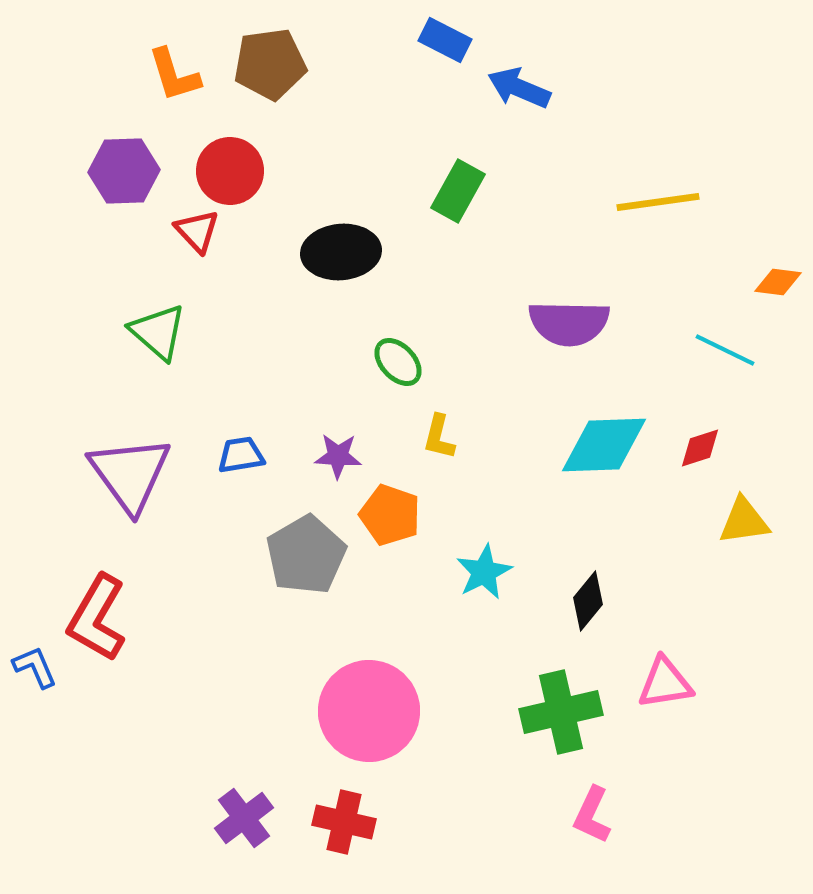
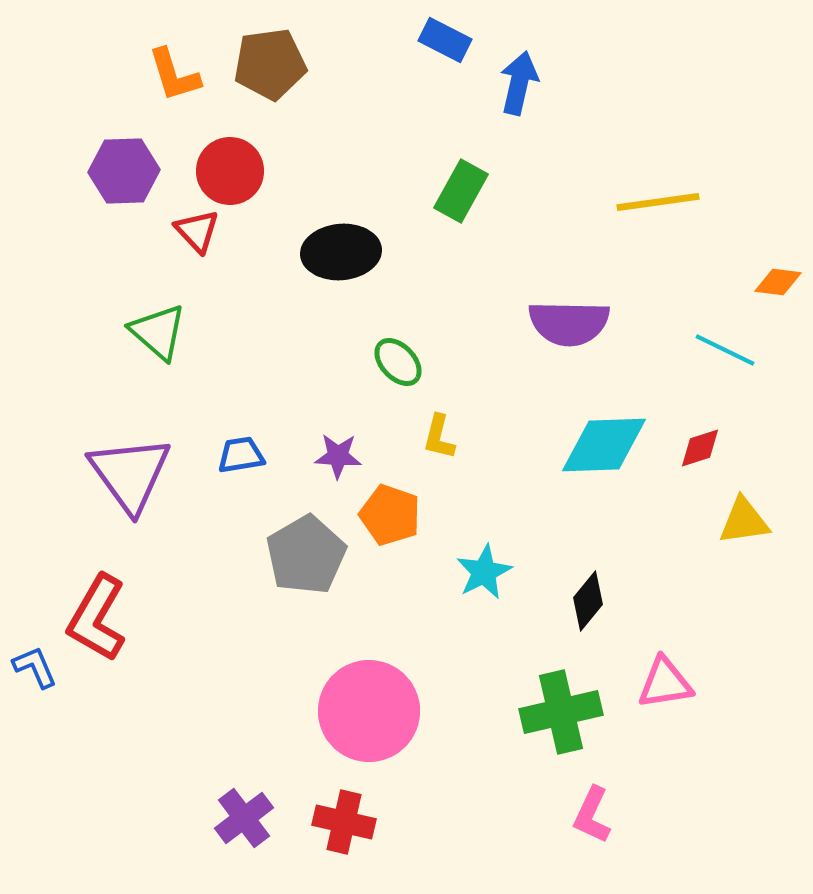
blue arrow: moved 5 px up; rotated 80 degrees clockwise
green rectangle: moved 3 px right
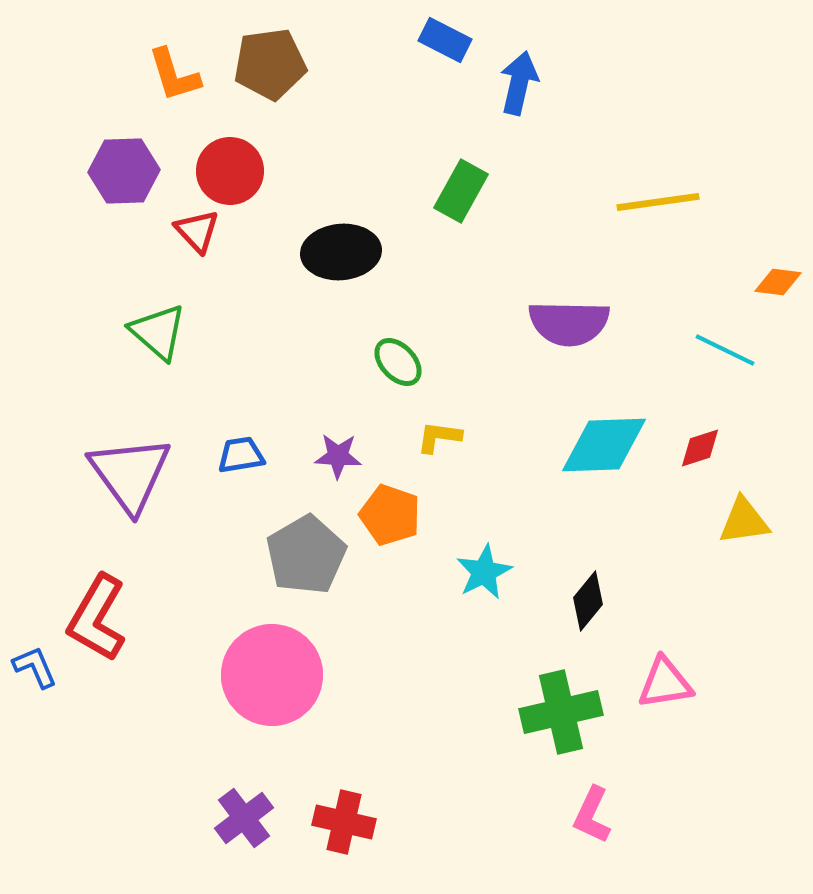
yellow L-shape: rotated 84 degrees clockwise
pink circle: moved 97 px left, 36 px up
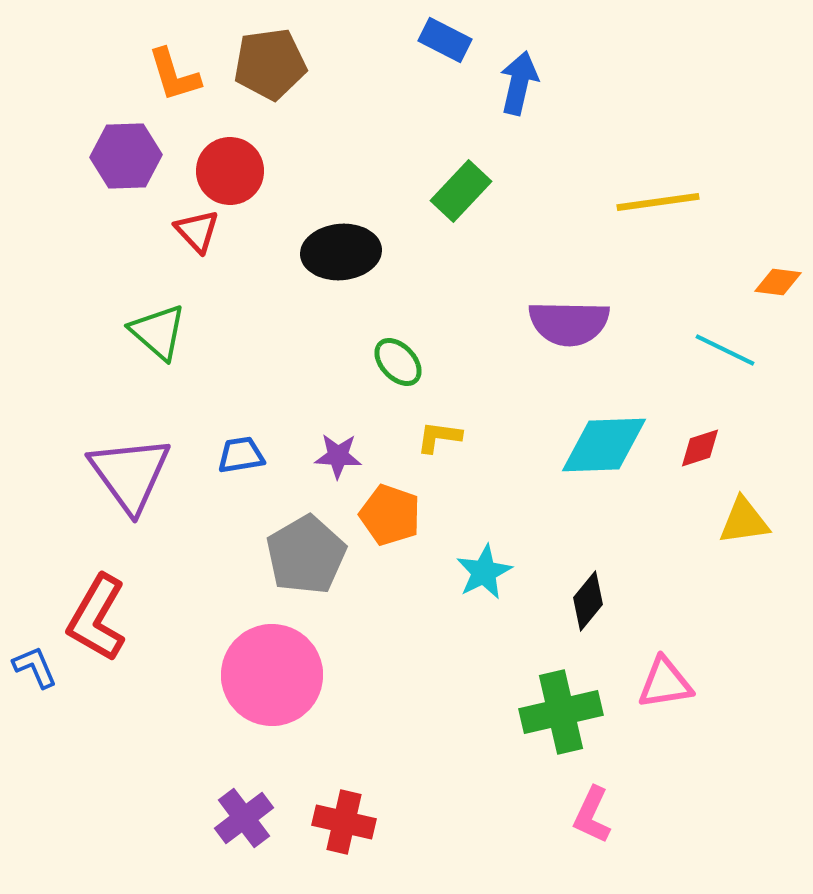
purple hexagon: moved 2 px right, 15 px up
green rectangle: rotated 14 degrees clockwise
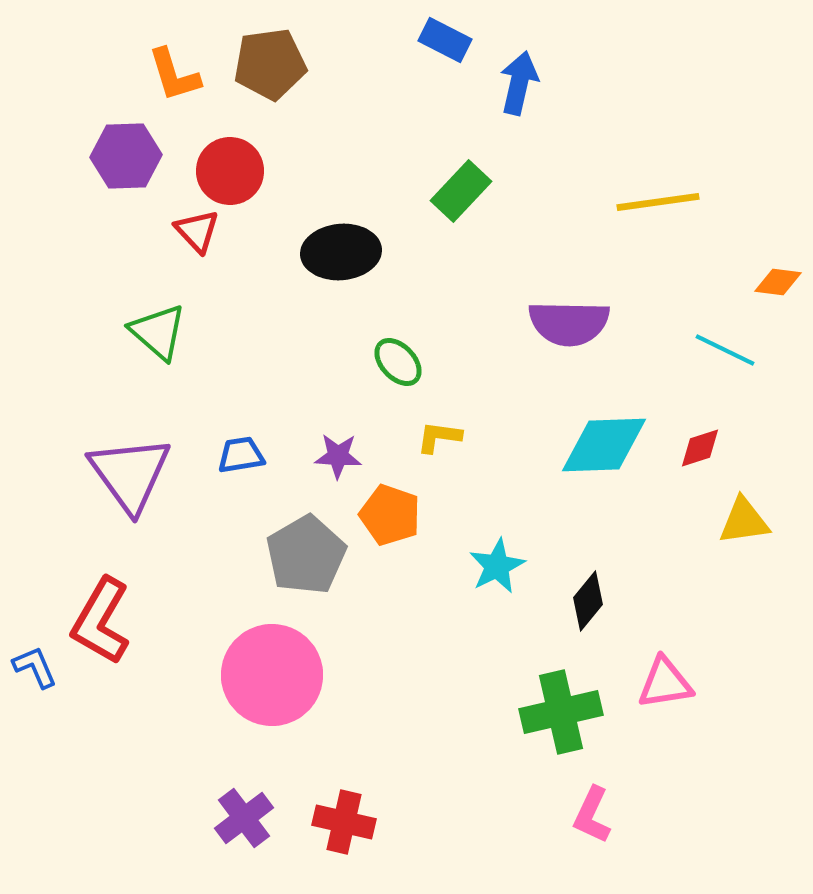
cyan star: moved 13 px right, 6 px up
red L-shape: moved 4 px right, 3 px down
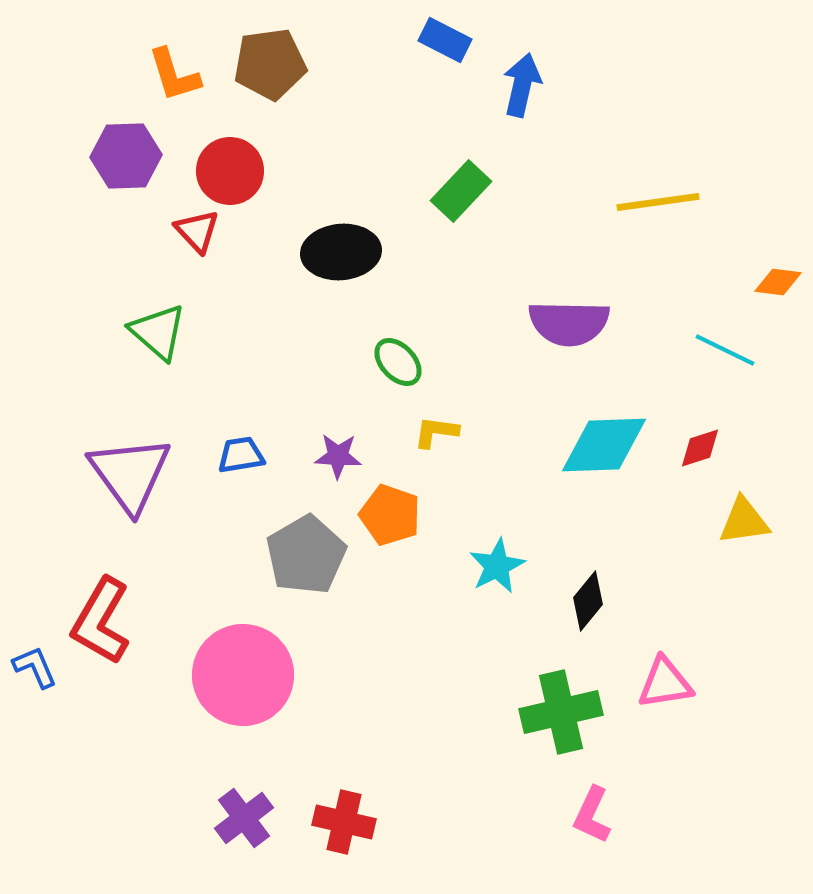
blue arrow: moved 3 px right, 2 px down
yellow L-shape: moved 3 px left, 5 px up
pink circle: moved 29 px left
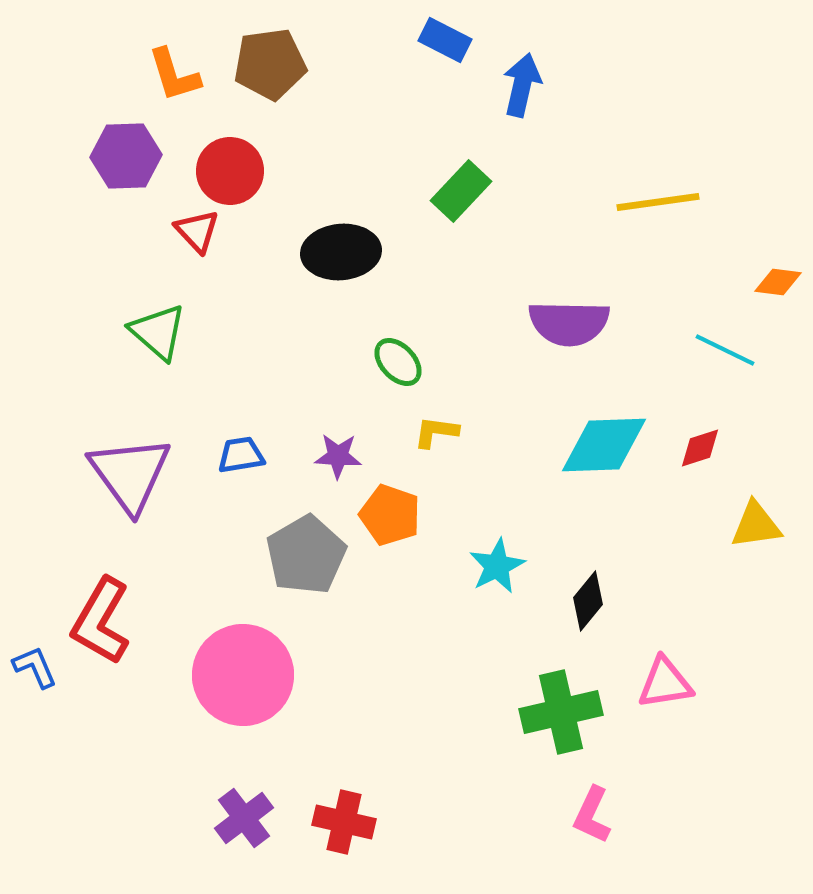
yellow triangle: moved 12 px right, 4 px down
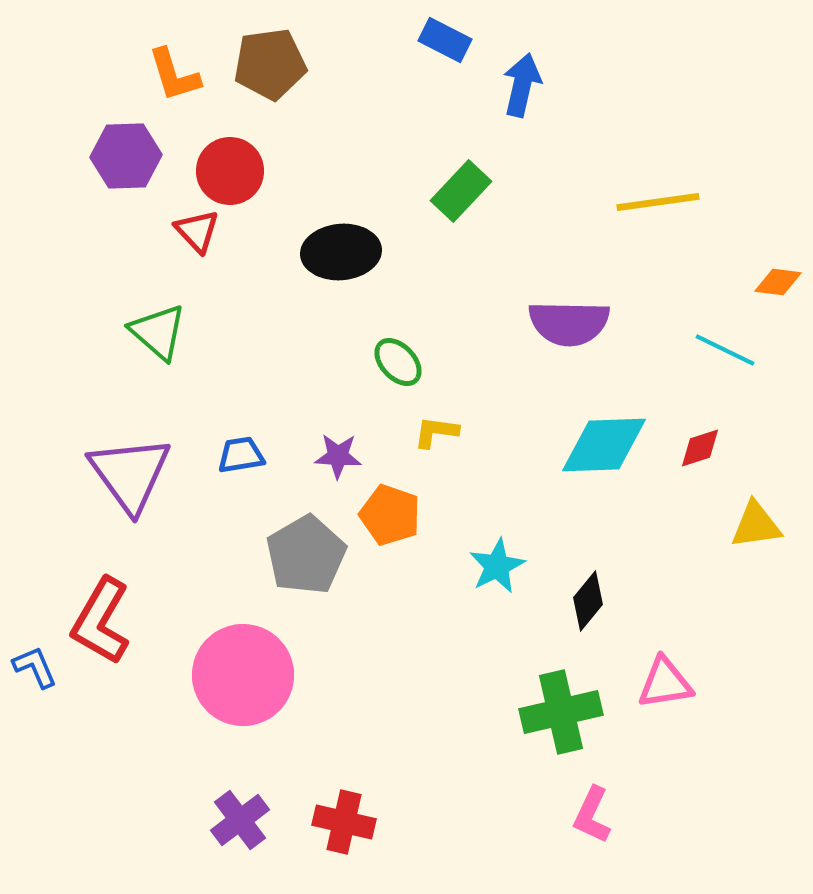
purple cross: moved 4 px left, 2 px down
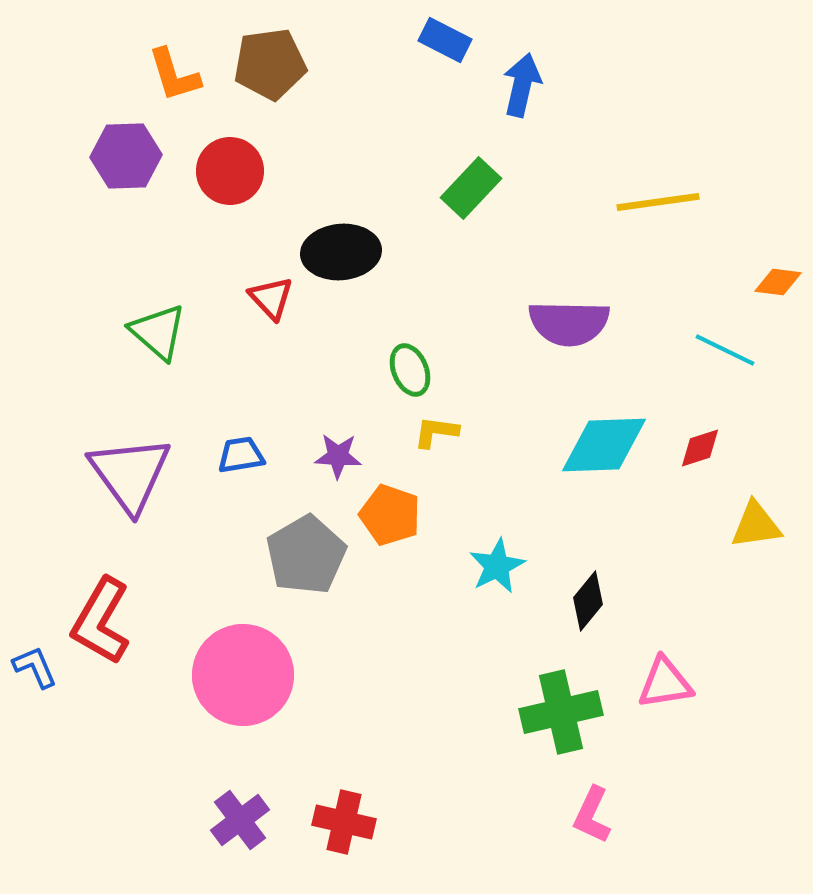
green rectangle: moved 10 px right, 3 px up
red triangle: moved 74 px right, 67 px down
green ellipse: moved 12 px right, 8 px down; rotated 21 degrees clockwise
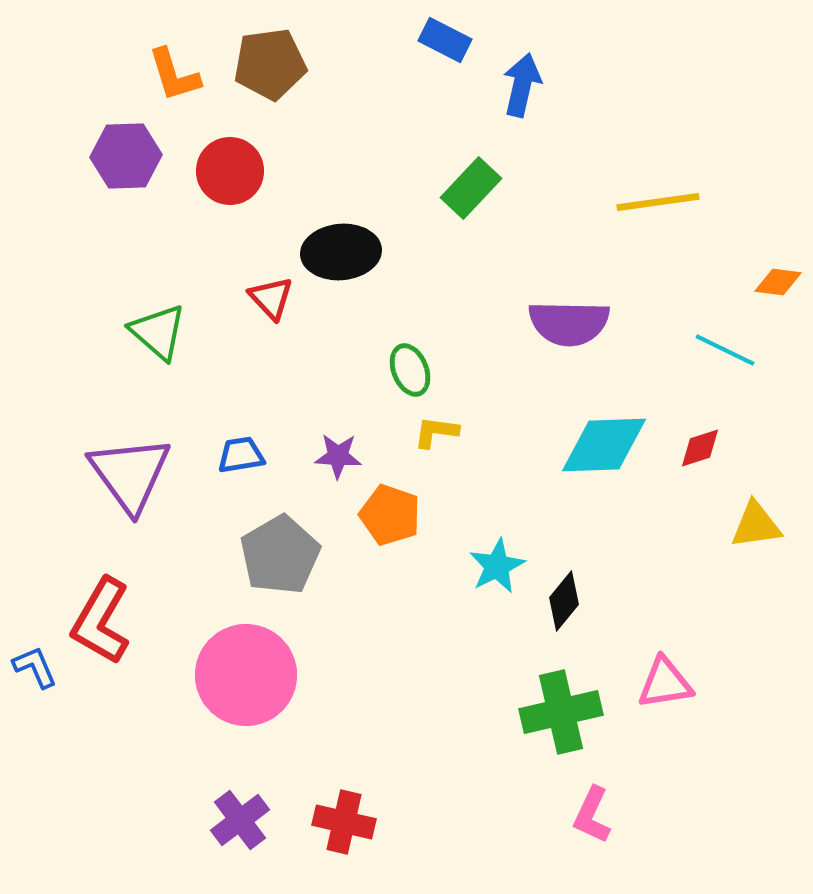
gray pentagon: moved 26 px left
black diamond: moved 24 px left
pink circle: moved 3 px right
